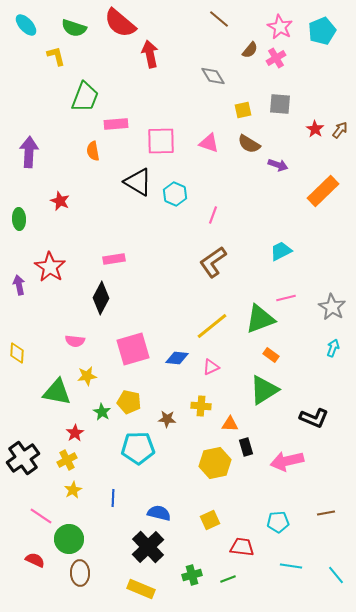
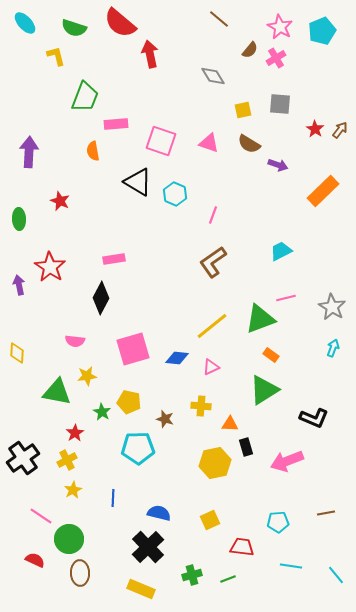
cyan ellipse at (26, 25): moved 1 px left, 2 px up
pink square at (161, 141): rotated 20 degrees clockwise
brown star at (167, 419): moved 2 px left; rotated 12 degrees clockwise
pink arrow at (287, 461): rotated 8 degrees counterclockwise
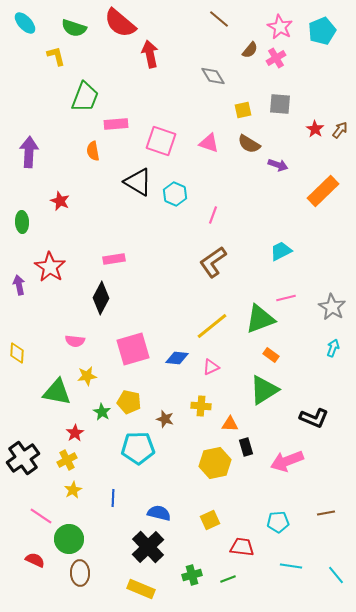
green ellipse at (19, 219): moved 3 px right, 3 px down
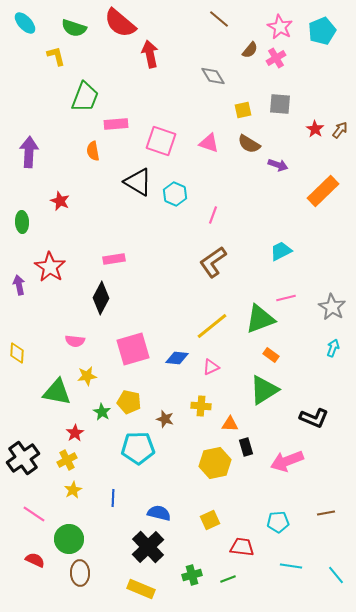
pink line at (41, 516): moved 7 px left, 2 px up
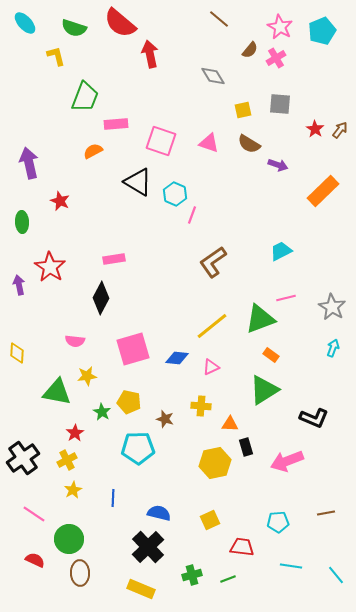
orange semicircle at (93, 151): rotated 72 degrees clockwise
purple arrow at (29, 152): moved 11 px down; rotated 16 degrees counterclockwise
pink line at (213, 215): moved 21 px left
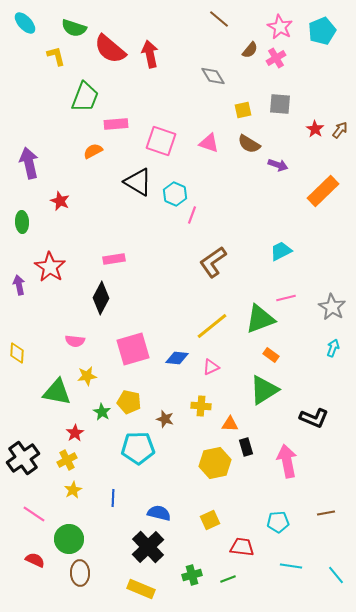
red semicircle at (120, 23): moved 10 px left, 26 px down
pink arrow at (287, 461): rotated 100 degrees clockwise
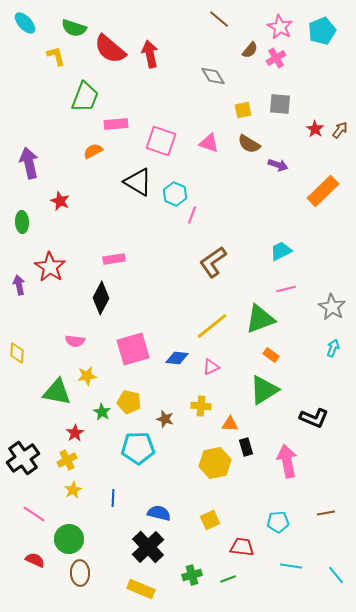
pink line at (286, 298): moved 9 px up
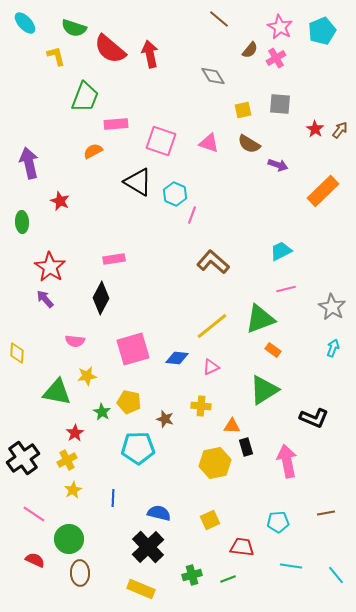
brown L-shape at (213, 262): rotated 76 degrees clockwise
purple arrow at (19, 285): moved 26 px right, 14 px down; rotated 30 degrees counterclockwise
orange rectangle at (271, 355): moved 2 px right, 5 px up
orange triangle at (230, 424): moved 2 px right, 2 px down
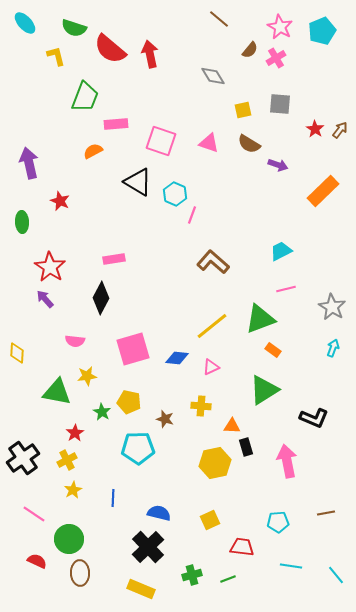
red semicircle at (35, 560): moved 2 px right, 1 px down
